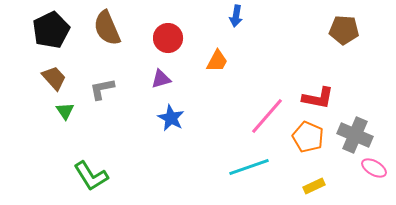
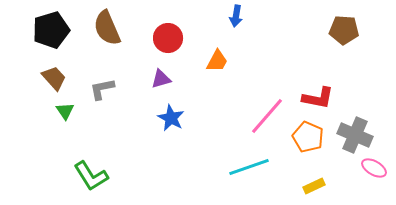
black pentagon: rotated 9 degrees clockwise
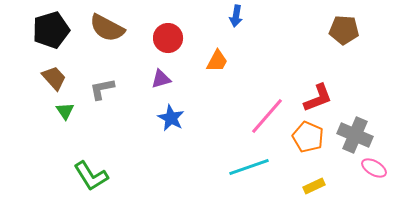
brown semicircle: rotated 39 degrees counterclockwise
red L-shape: rotated 32 degrees counterclockwise
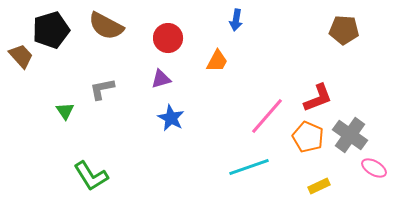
blue arrow: moved 4 px down
brown semicircle: moved 1 px left, 2 px up
brown trapezoid: moved 33 px left, 22 px up
gray cross: moved 5 px left; rotated 12 degrees clockwise
yellow rectangle: moved 5 px right
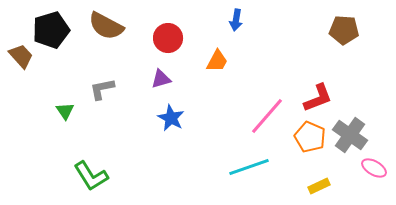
orange pentagon: moved 2 px right
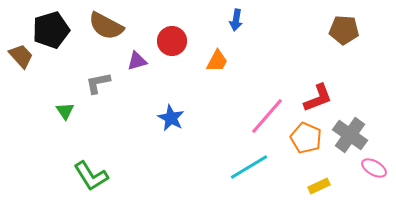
red circle: moved 4 px right, 3 px down
purple triangle: moved 24 px left, 18 px up
gray L-shape: moved 4 px left, 6 px up
orange pentagon: moved 4 px left, 1 px down
cyan line: rotated 12 degrees counterclockwise
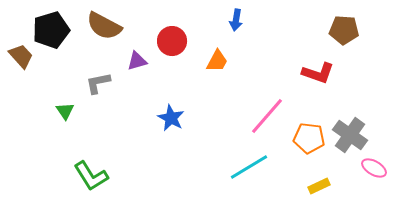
brown semicircle: moved 2 px left
red L-shape: moved 25 px up; rotated 40 degrees clockwise
orange pentagon: moved 3 px right; rotated 16 degrees counterclockwise
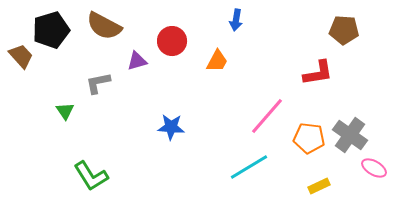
red L-shape: rotated 28 degrees counterclockwise
blue star: moved 9 px down; rotated 24 degrees counterclockwise
